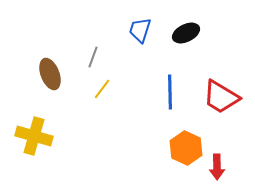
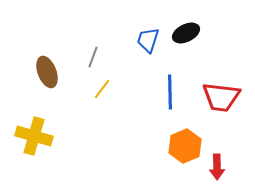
blue trapezoid: moved 8 px right, 10 px down
brown ellipse: moved 3 px left, 2 px up
red trapezoid: rotated 24 degrees counterclockwise
orange hexagon: moved 1 px left, 2 px up; rotated 12 degrees clockwise
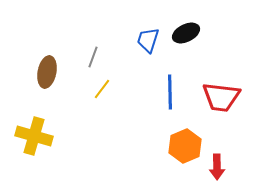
brown ellipse: rotated 32 degrees clockwise
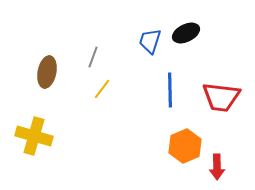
blue trapezoid: moved 2 px right, 1 px down
blue line: moved 2 px up
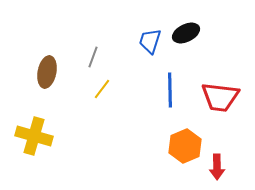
red trapezoid: moved 1 px left
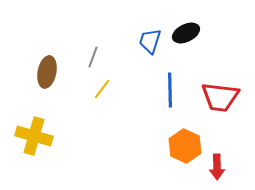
orange hexagon: rotated 12 degrees counterclockwise
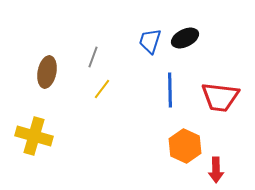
black ellipse: moved 1 px left, 5 px down
red arrow: moved 1 px left, 3 px down
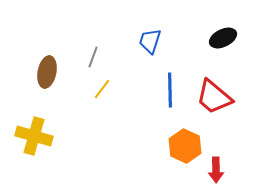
black ellipse: moved 38 px right
red trapezoid: moved 6 px left; rotated 33 degrees clockwise
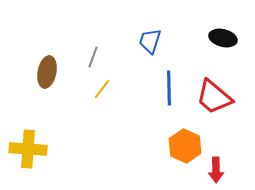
black ellipse: rotated 40 degrees clockwise
blue line: moved 1 px left, 2 px up
yellow cross: moved 6 px left, 13 px down; rotated 12 degrees counterclockwise
